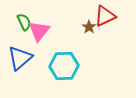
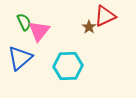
cyan hexagon: moved 4 px right
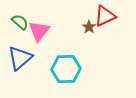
green semicircle: moved 4 px left; rotated 24 degrees counterclockwise
cyan hexagon: moved 2 px left, 3 px down
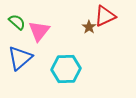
green semicircle: moved 3 px left
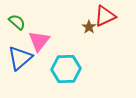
pink triangle: moved 10 px down
